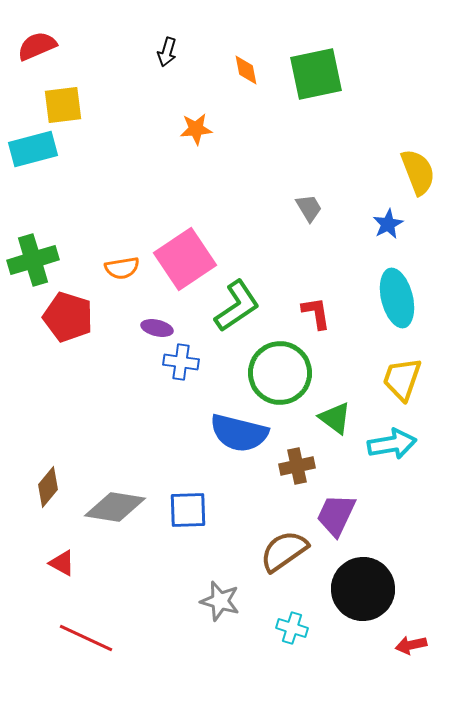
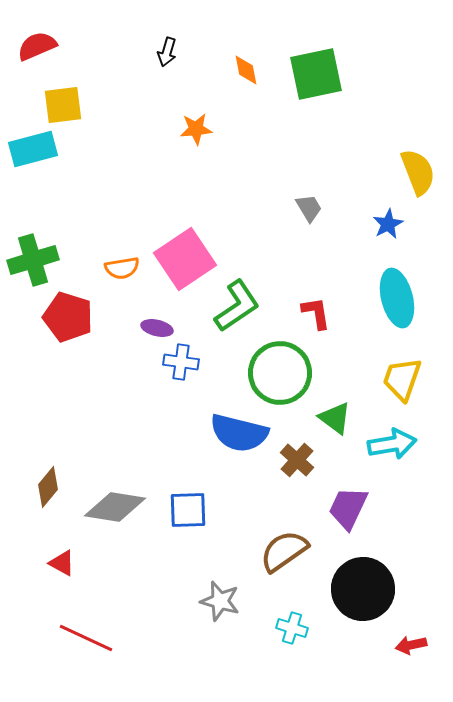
brown cross: moved 6 px up; rotated 36 degrees counterclockwise
purple trapezoid: moved 12 px right, 7 px up
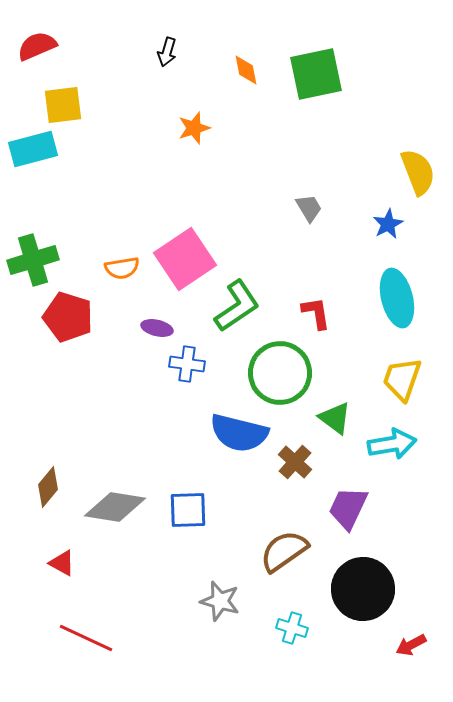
orange star: moved 2 px left, 1 px up; rotated 12 degrees counterclockwise
blue cross: moved 6 px right, 2 px down
brown cross: moved 2 px left, 2 px down
red arrow: rotated 16 degrees counterclockwise
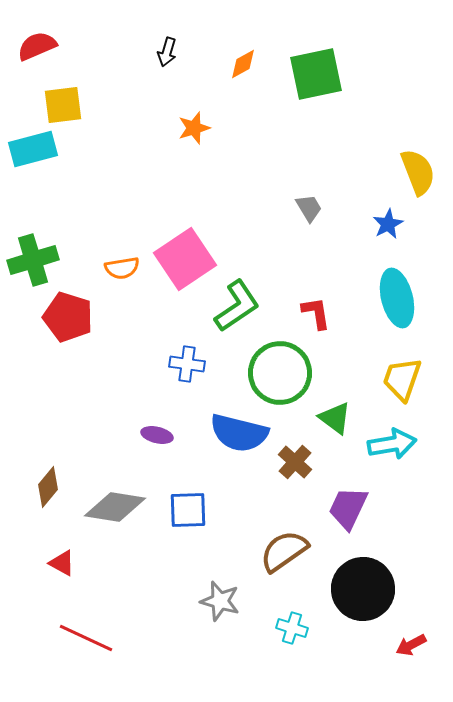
orange diamond: moved 3 px left, 6 px up; rotated 72 degrees clockwise
purple ellipse: moved 107 px down
